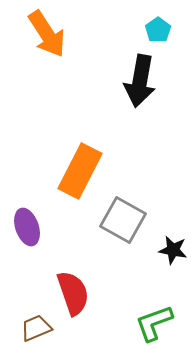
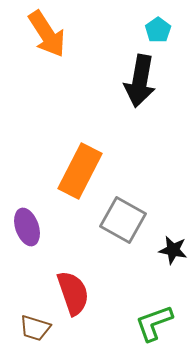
brown trapezoid: moved 1 px left; rotated 140 degrees counterclockwise
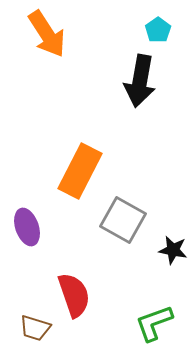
red semicircle: moved 1 px right, 2 px down
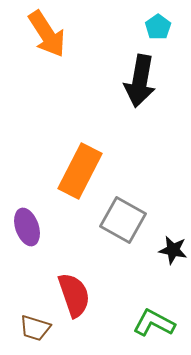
cyan pentagon: moved 3 px up
green L-shape: rotated 48 degrees clockwise
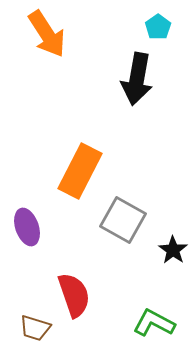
black arrow: moved 3 px left, 2 px up
black star: rotated 24 degrees clockwise
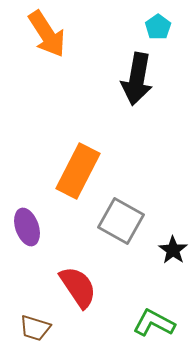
orange rectangle: moved 2 px left
gray square: moved 2 px left, 1 px down
red semicircle: moved 4 px right, 8 px up; rotated 15 degrees counterclockwise
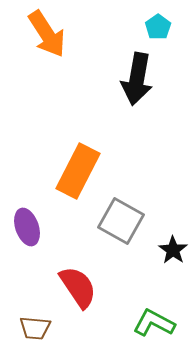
brown trapezoid: rotated 12 degrees counterclockwise
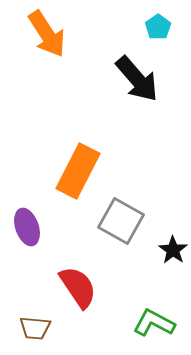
black arrow: rotated 51 degrees counterclockwise
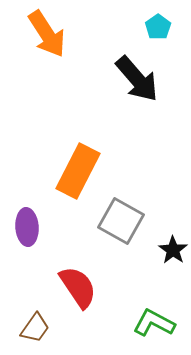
purple ellipse: rotated 15 degrees clockwise
brown trapezoid: rotated 60 degrees counterclockwise
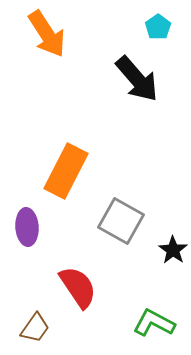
orange rectangle: moved 12 px left
